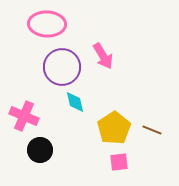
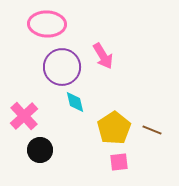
pink cross: rotated 24 degrees clockwise
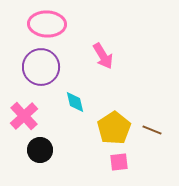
purple circle: moved 21 px left
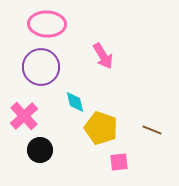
yellow pentagon: moved 13 px left; rotated 20 degrees counterclockwise
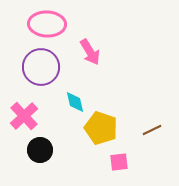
pink arrow: moved 13 px left, 4 px up
brown line: rotated 48 degrees counterclockwise
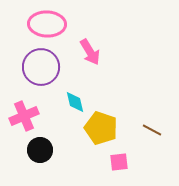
pink cross: rotated 20 degrees clockwise
brown line: rotated 54 degrees clockwise
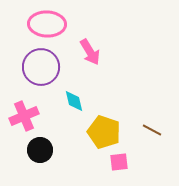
cyan diamond: moved 1 px left, 1 px up
yellow pentagon: moved 3 px right, 4 px down
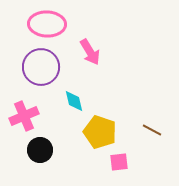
yellow pentagon: moved 4 px left
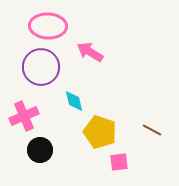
pink ellipse: moved 1 px right, 2 px down
pink arrow: rotated 152 degrees clockwise
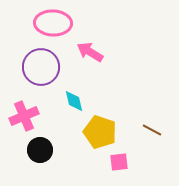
pink ellipse: moved 5 px right, 3 px up
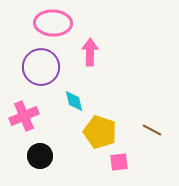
pink arrow: rotated 60 degrees clockwise
black circle: moved 6 px down
